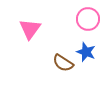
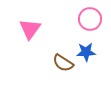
pink circle: moved 2 px right
blue star: rotated 24 degrees counterclockwise
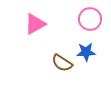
pink triangle: moved 5 px right, 5 px up; rotated 25 degrees clockwise
brown semicircle: moved 1 px left
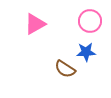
pink circle: moved 2 px down
brown semicircle: moved 3 px right, 6 px down
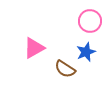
pink triangle: moved 1 px left, 24 px down
blue star: rotated 18 degrees counterclockwise
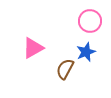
pink triangle: moved 1 px left
brown semicircle: rotated 85 degrees clockwise
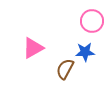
pink circle: moved 2 px right
blue star: moved 1 px left; rotated 18 degrees clockwise
